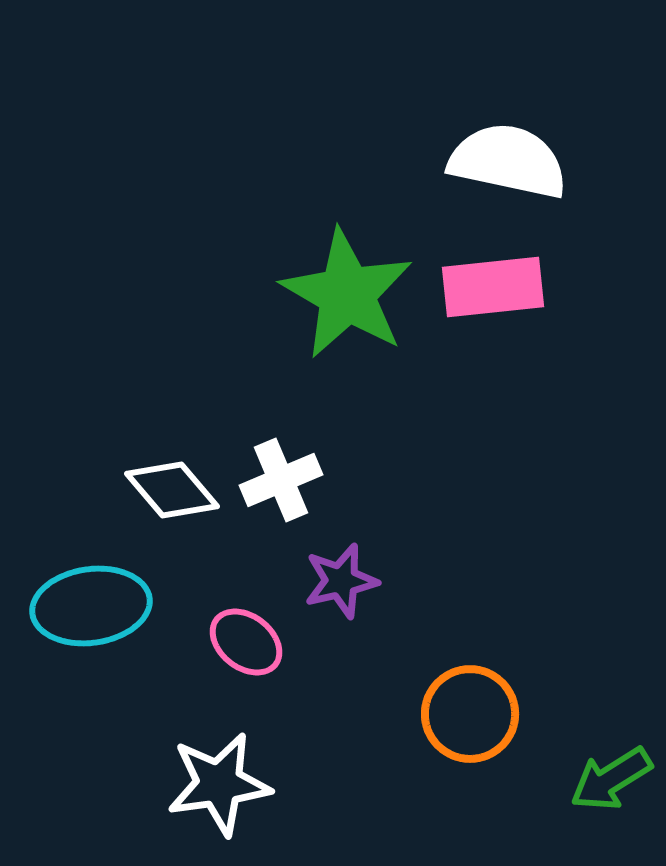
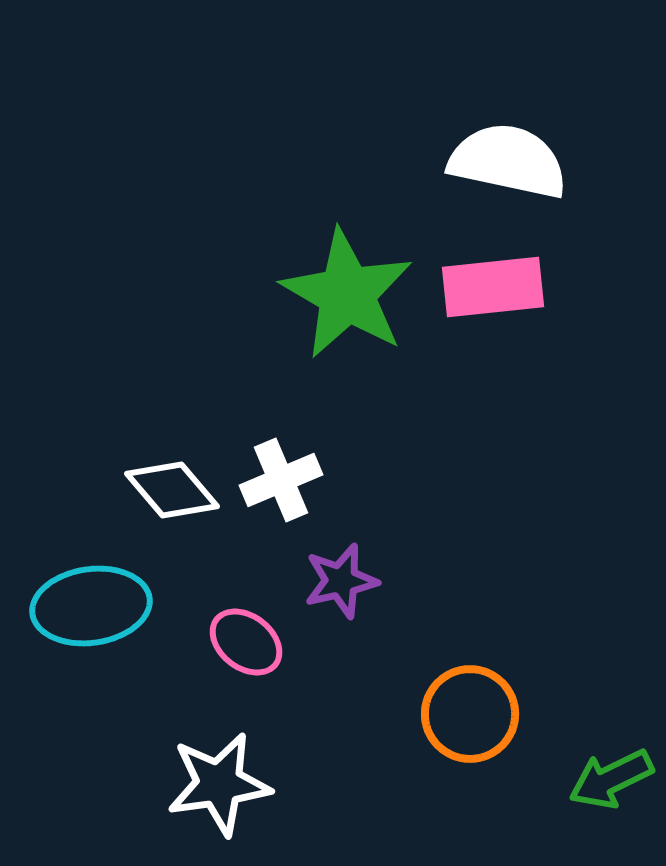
green arrow: rotated 6 degrees clockwise
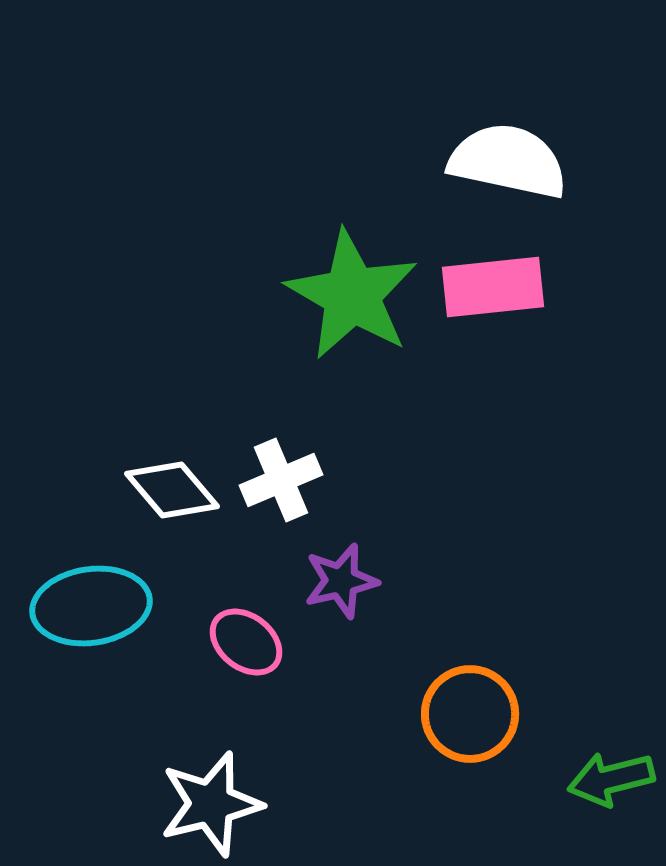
green star: moved 5 px right, 1 px down
green arrow: rotated 12 degrees clockwise
white star: moved 8 px left, 20 px down; rotated 6 degrees counterclockwise
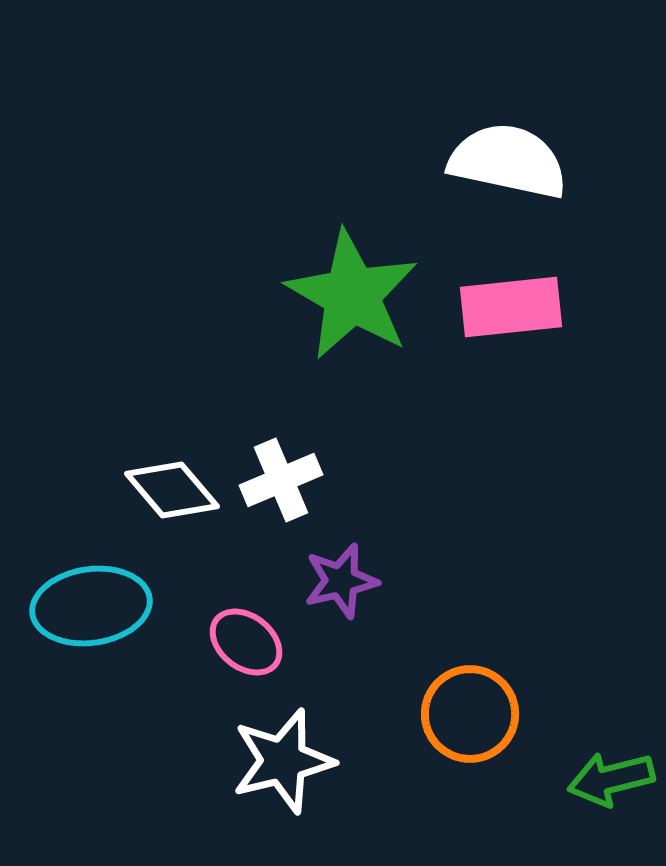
pink rectangle: moved 18 px right, 20 px down
white star: moved 72 px right, 43 px up
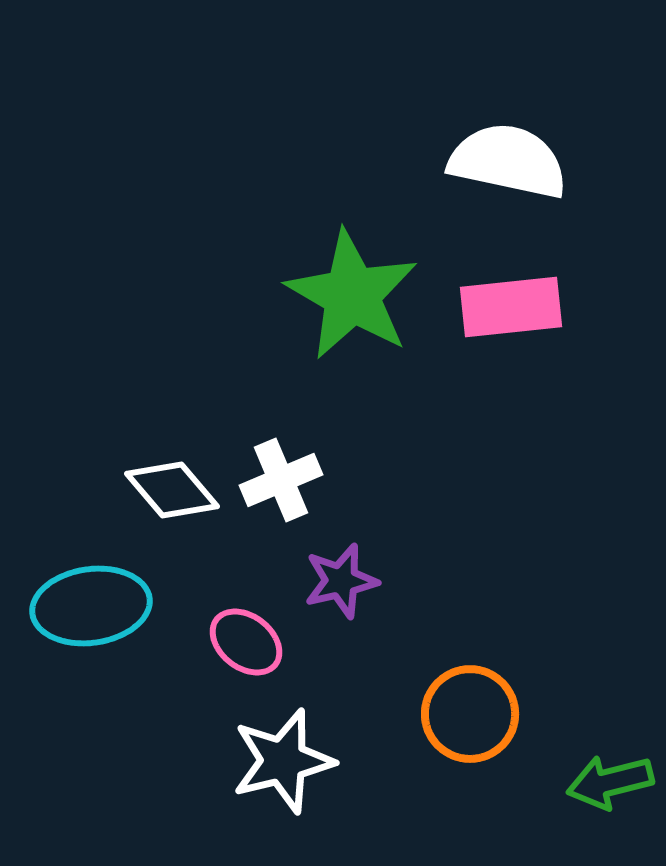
green arrow: moved 1 px left, 3 px down
